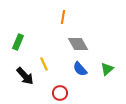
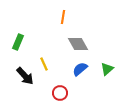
blue semicircle: rotated 91 degrees clockwise
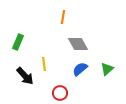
yellow line: rotated 16 degrees clockwise
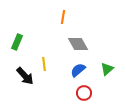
green rectangle: moved 1 px left
blue semicircle: moved 2 px left, 1 px down
red circle: moved 24 px right
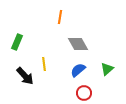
orange line: moved 3 px left
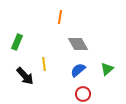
red circle: moved 1 px left, 1 px down
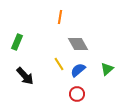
yellow line: moved 15 px right; rotated 24 degrees counterclockwise
red circle: moved 6 px left
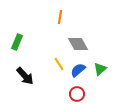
green triangle: moved 7 px left
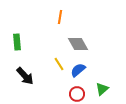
green rectangle: rotated 28 degrees counterclockwise
green triangle: moved 2 px right, 20 px down
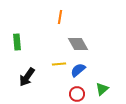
yellow line: rotated 64 degrees counterclockwise
black arrow: moved 2 px right, 1 px down; rotated 78 degrees clockwise
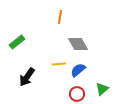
green rectangle: rotated 56 degrees clockwise
